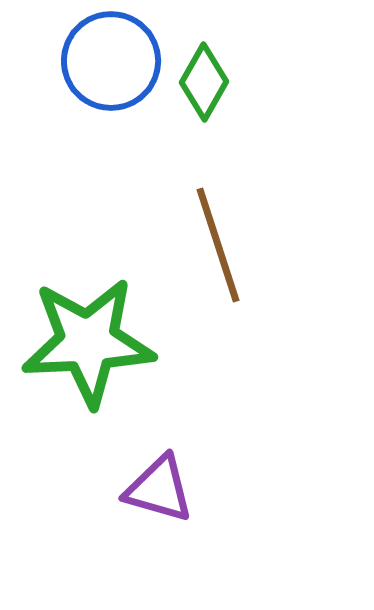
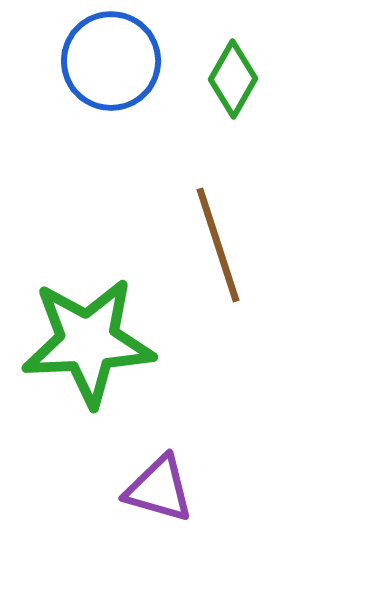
green diamond: moved 29 px right, 3 px up
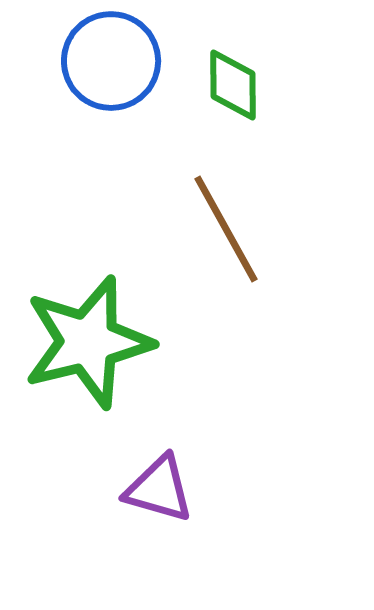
green diamond: moved 6 px down; rotated 30 degrees counterclockwise
brown line: moved 8 px right, 16 px up; rotated 11 degrees counterclockwise
green star: rotated 11 degrees counterclockwise
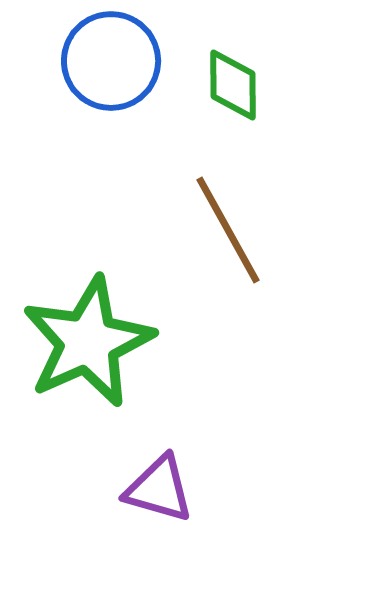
brown line: moved 2 px right, 1 px down
green star: rotated 10 degrees counterclockwise
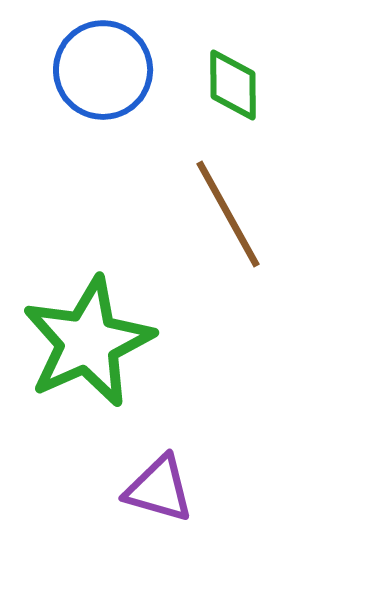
blue circle: moved 8 px left, 9 px down
brown line: moved 16 px up
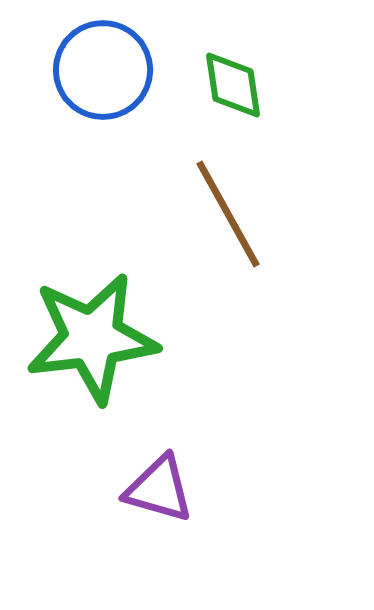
green diamond: rotated 8 degrees counterclockwise
green star: moved 4 px right, 4 px up; rotated 17 degrees clockwise
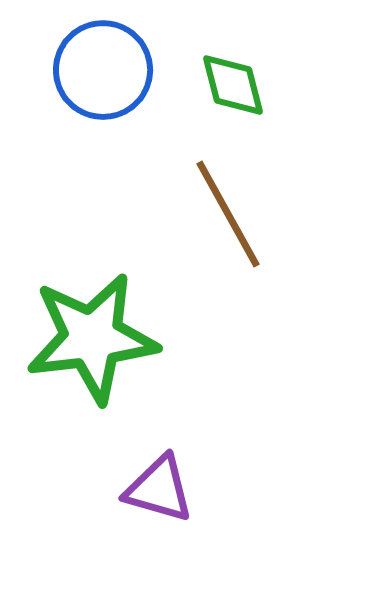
green diamond: rotated 6 degrees counterclockwise
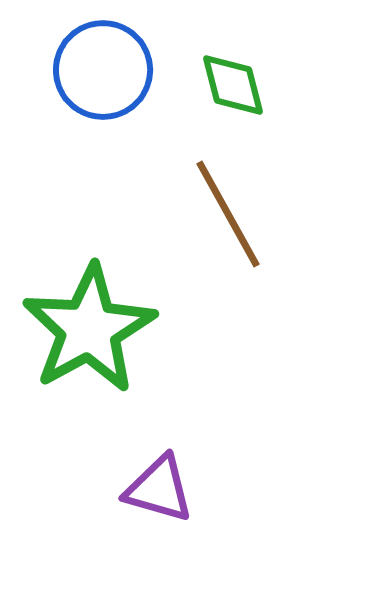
green star: moved 3 px left, 9 px up; rotated 22 degrees counterclockwise
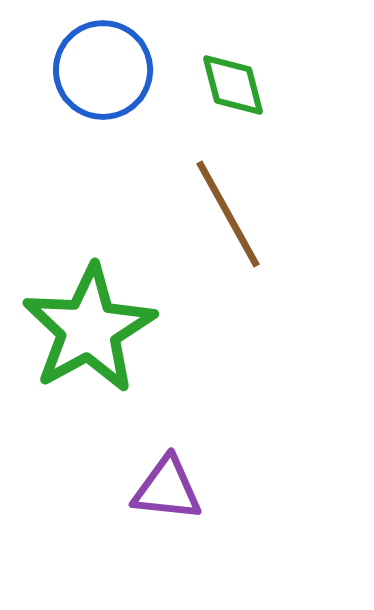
purple triangle: moved 8 px right; rotated 10 degrees counterclockwise
